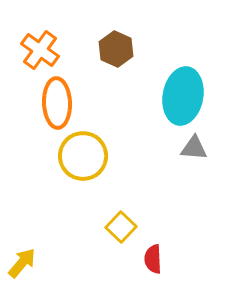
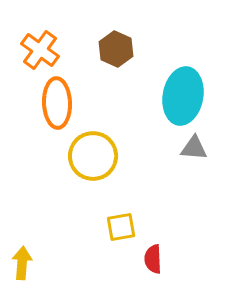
yellow circle: moved 10 px right
yellow square: rotated 36 degrees clockwise
yellow arrow: rotated 36 degrees counterclockwise
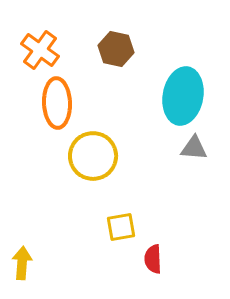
brown hexagon: rotated 12 degrees counterclockwise
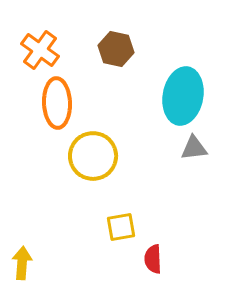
gray triangle: rotated 12 degrees counterclockwise
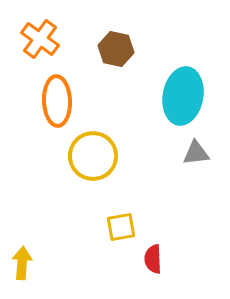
orange cross: moved 11 px up
orange ellipse: moved 2 px up
gray triangle: moved 2 px right, 5 px down
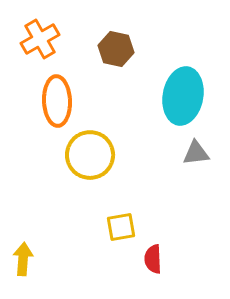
orange cross: rotated 24 degrees clockwise
yellow circle: moved 3 px left, 1 px up
yellow arrow: moved 1 px right, 4 px up
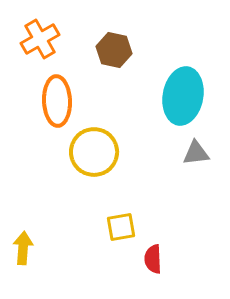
brown hexagon: moved 2 px left, 1 px down
yellow circle: moved 4 px right, 3 px up
yellow arrow: moved 11 px up
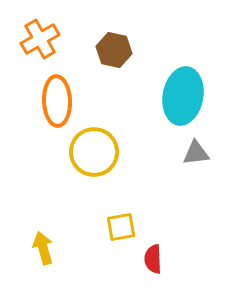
yellow arrow: moved 20 px right; rotated 20 degrees counterclockwise
